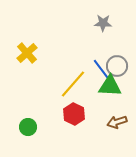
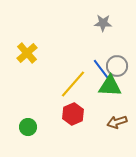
red hexagon: moved 1 px left; rotated 10 degrees clockwise
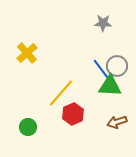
yellow line: moved 12 px left, 9 px down
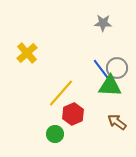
gray circle: moved 2 px down
brown arrow: rotated 54 degrees clockwise
green circle: moved 27 px right, 7 px down
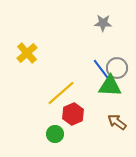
yellow line: rotated 8 degrees clockwise
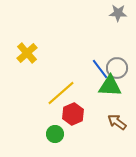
gray star: moved 15 px right, 10 px up
blue line: moved 1 px left
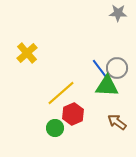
green triangle: moved 3 px left
green circle: moved 6 px up
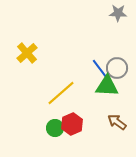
red hexagon: moved 1 px left, 10 px down
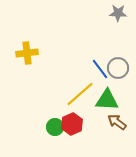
yellow cross: rotated 35 degrees clockwise
gray circle: moved 1 px right
green triangle: moved 14 px down
yellow line: moved 19 px right, 1 px down
green circle: moved 1 px up
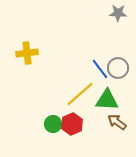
green circle: moved 2 px left, 3 px up
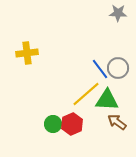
yellow line: moved 6 px right
